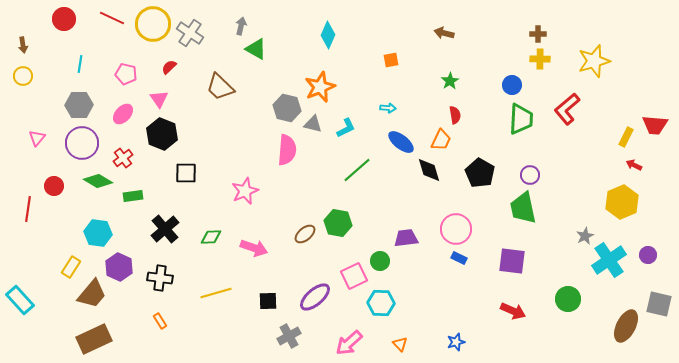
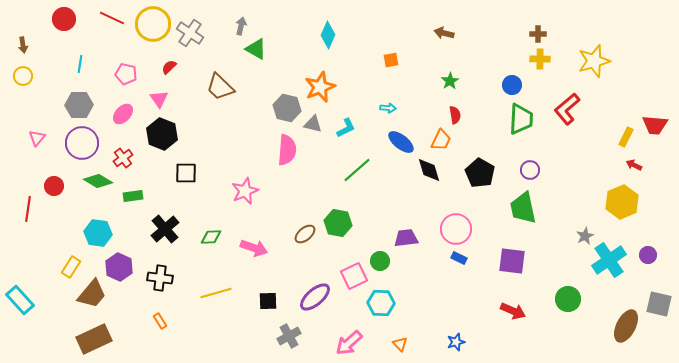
purple circle at (530, 175): moved 5 px up
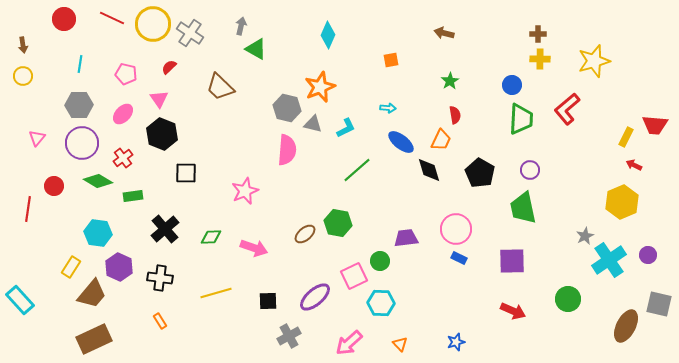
purple square at (512, 261): rotated 8 degrees counterclockwise
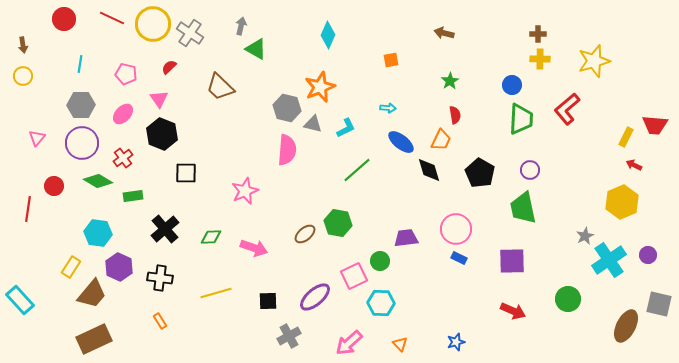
gray hexagon at (79, 105): moved 2 px right
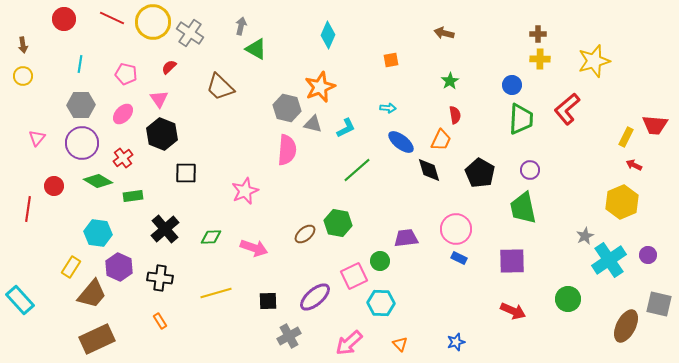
yellow circle at (153, 24): moved 2 px up
brown rectangle at (94, 339): moved 3 px right
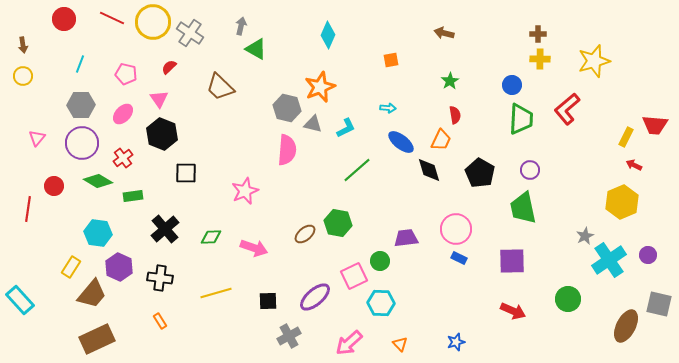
cyan line at (80, 64): rotated 12 degrees clockwise
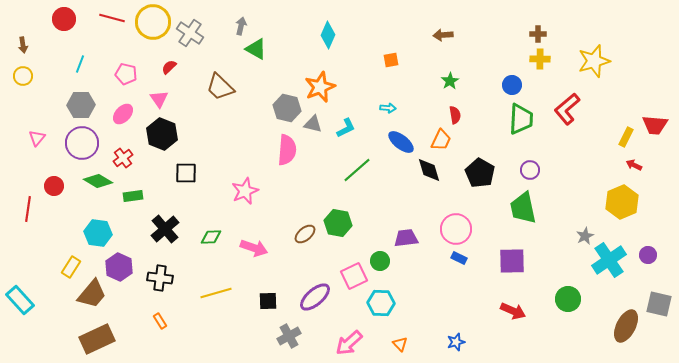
red line at (112, 18): rotated 10 degrees counterclockwise
brown arrow at (444, 33): moved 1 px left, 2 px down; rotated 18 degrees counterclockwise
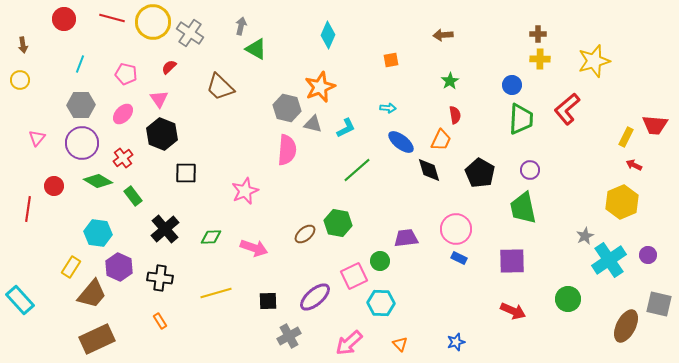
yellow circle at (23, 76): moved 3 px left, 4 px down
green rectangle at (133, 196): rotated 60 degrees clockwise
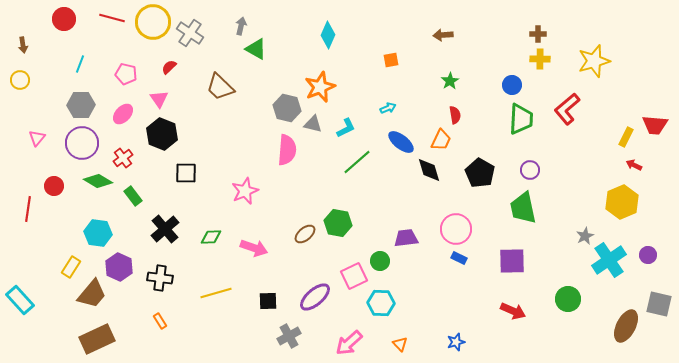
cyan arrow at (388, 108): rotated 28 degrees counterclockwise
green line at (357, 170): moved 8 px up
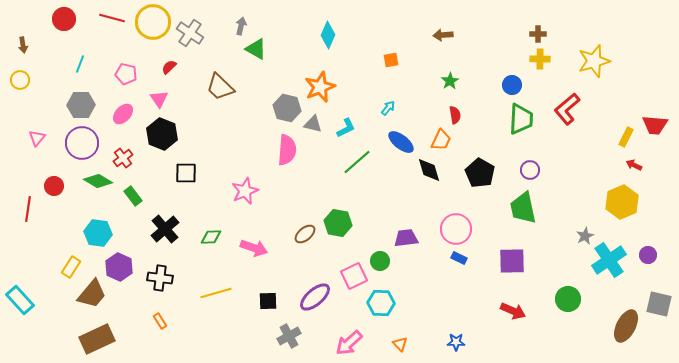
cyan arrow at (388, 108): rotated 28 degrees counterclockwise
blue star at (456, 342): rotated 18 degrees clockwise
